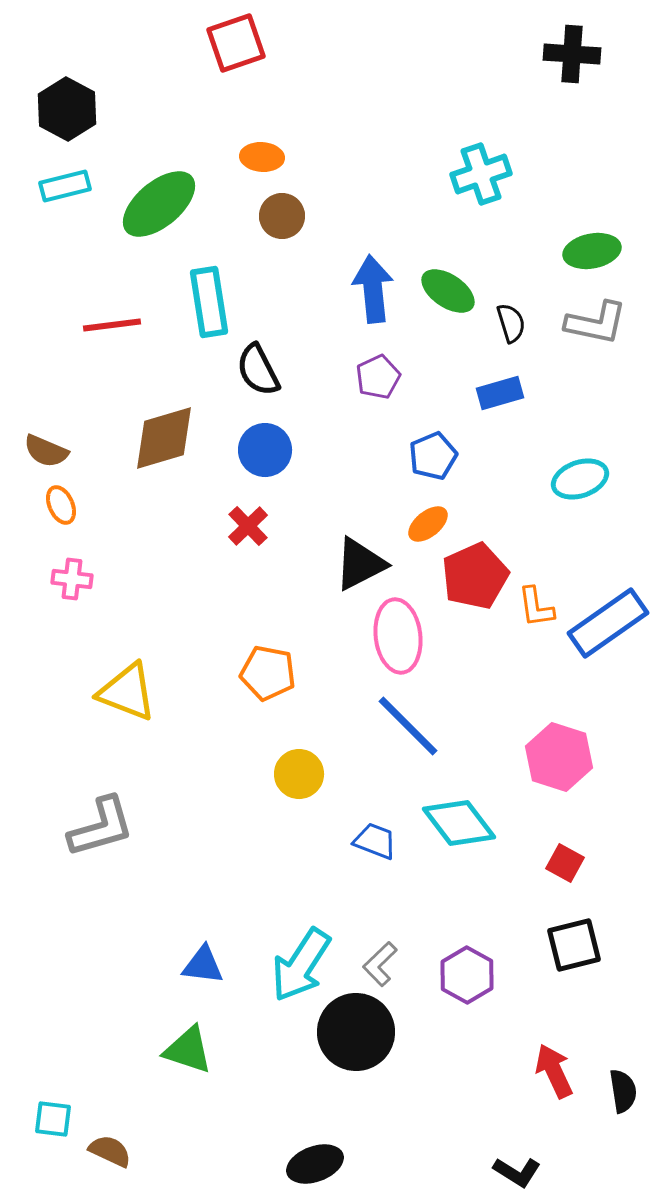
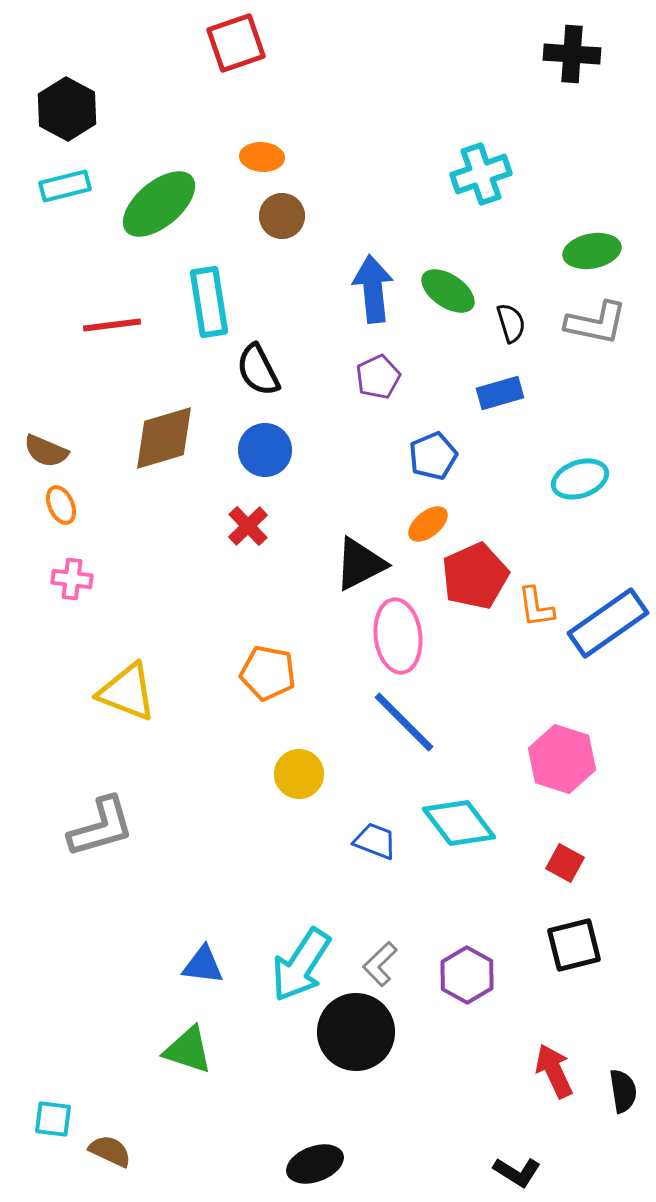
blue line at (408, 726): moved 4 px left, 4 px up
pink hexagon at (559, 757): moved 3 px right, 2 px down
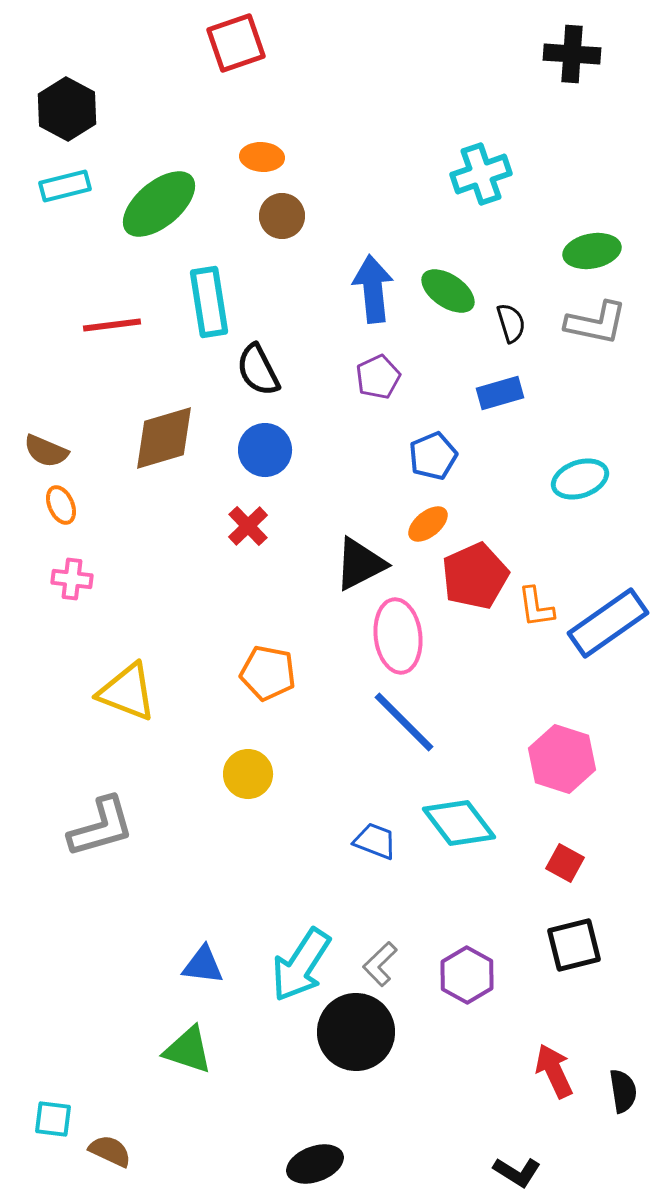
yellow circle at (299, 774): moved 51 px left
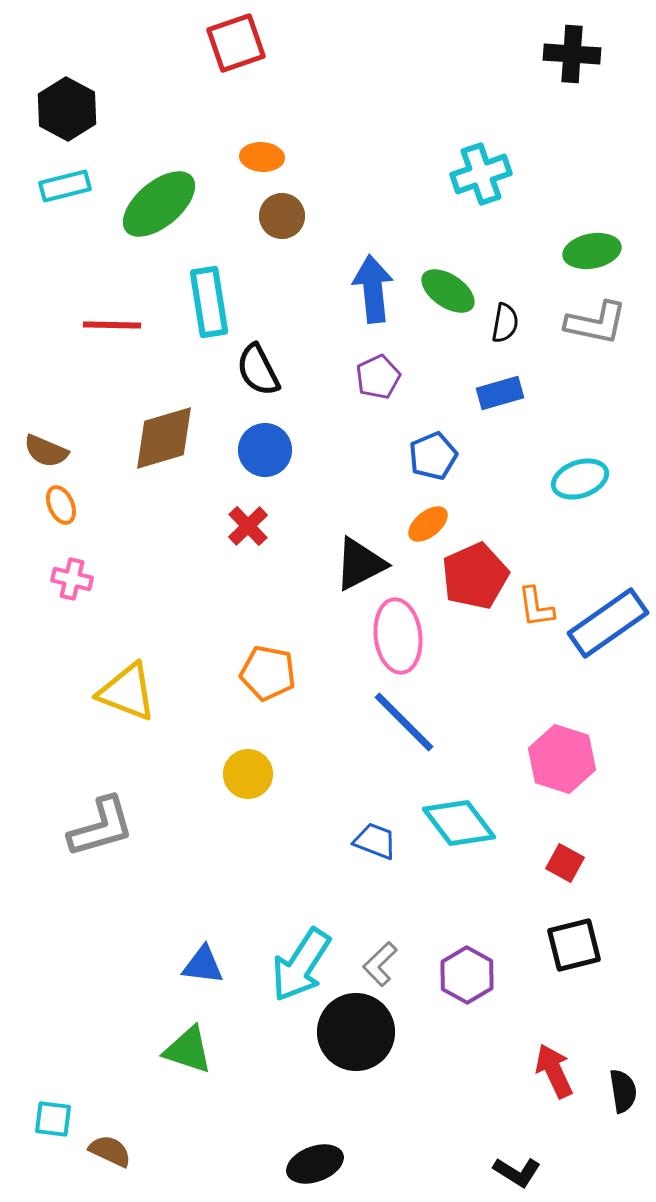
black semicircle at (511, 323): moved 6 px left; rotated 27 degrees clockwise
red line at (112, 325): rotated 8 degrees clockwise
pink cross at (72, 579): rotated 6 degrees clockwise
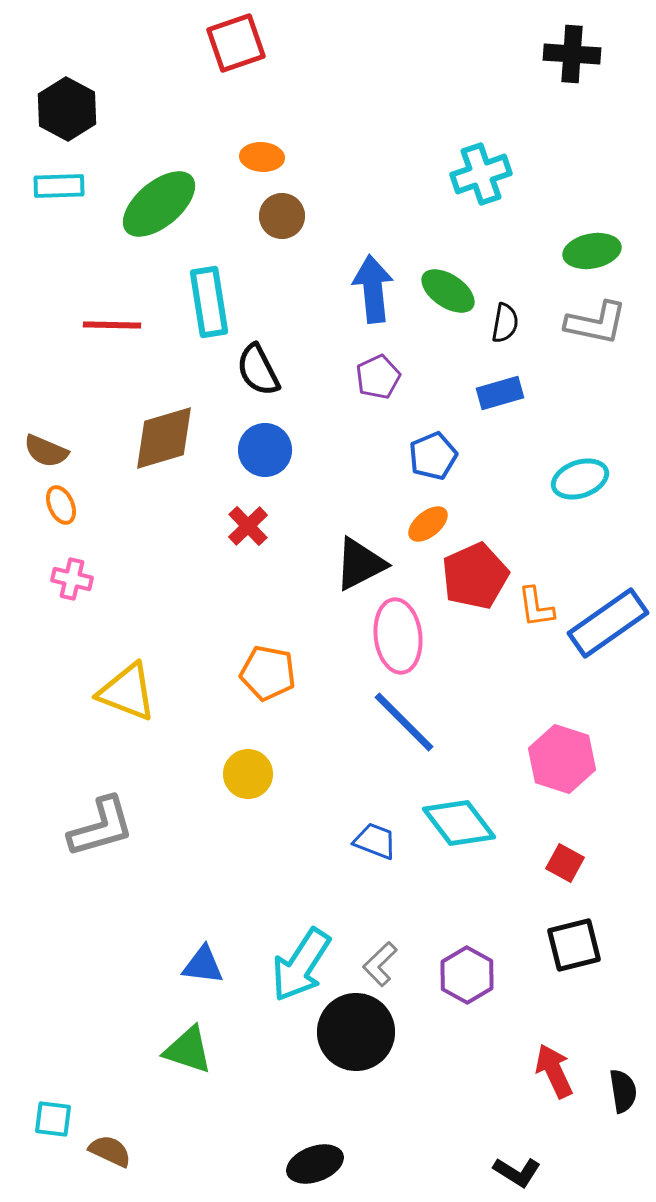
cyan rectangle at (65, 186): moved 6 px left; rotated 12 degrees clockwise
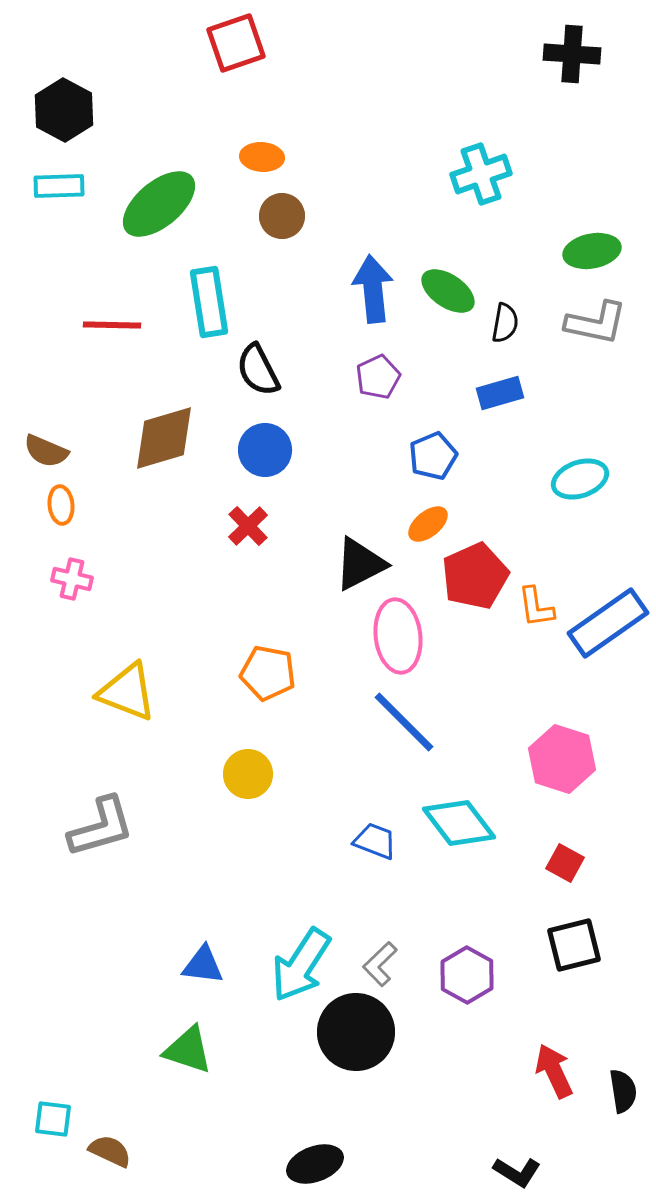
black hexagon at (67, 109): moved 3 px left, 1 px down
orange ellipse at (61, 505): rotated 18 degrees clockwise
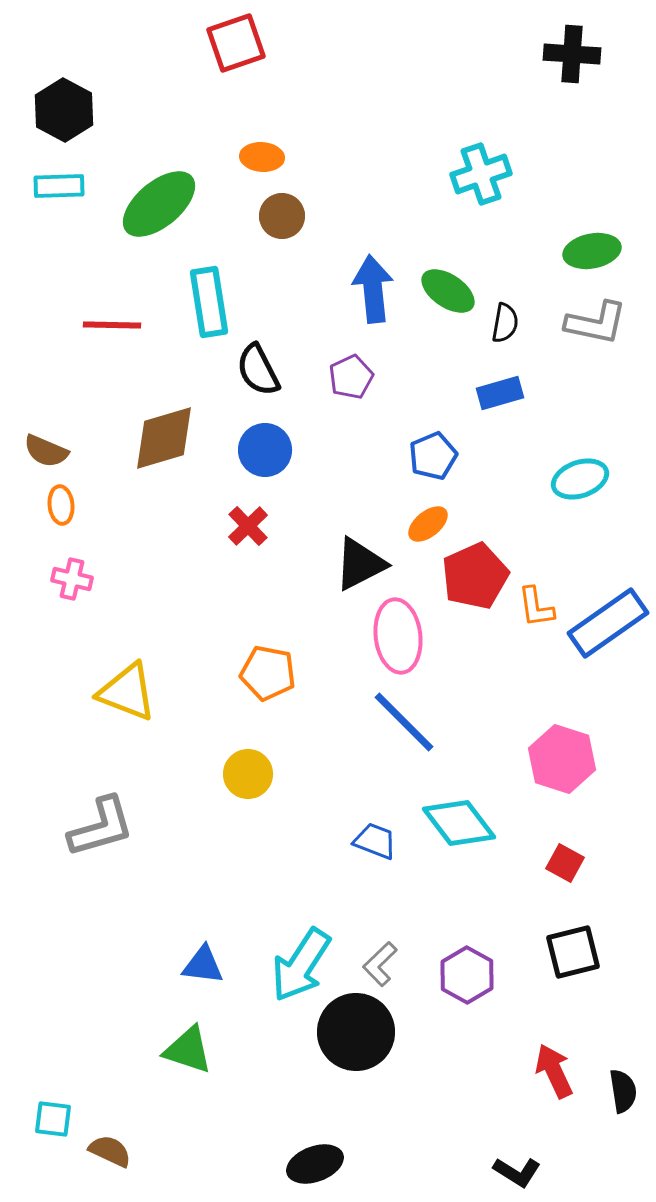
purple pentagon at (378, 377): moved 27 px left
black square at (574, 945): moved 1 px left, 7 px down
